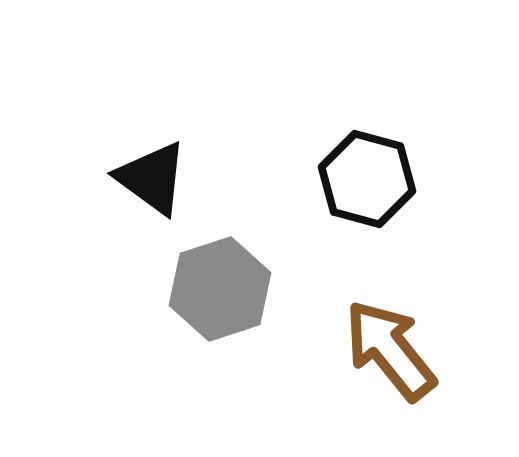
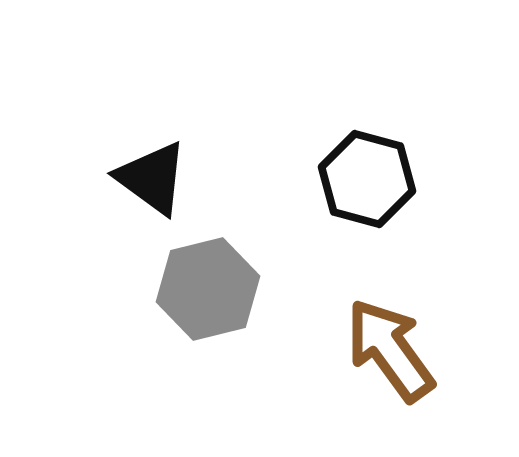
gray hexagon: moved 12 px left; rotated 4 degrees clockwise
brown arrow: rotated 3 degrees clockwise
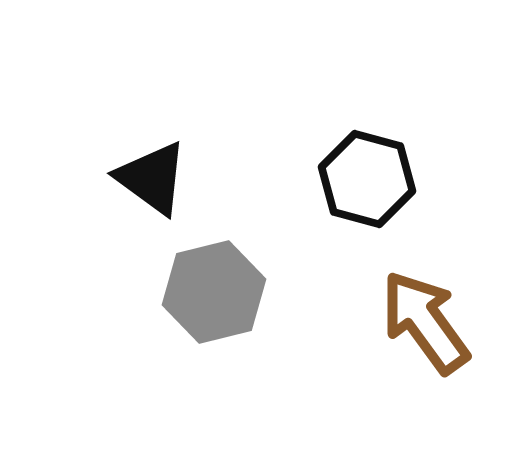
gray hexagon: moved 6 px right, 3 px down
brown arrow: moved 35 px right, 28 px up
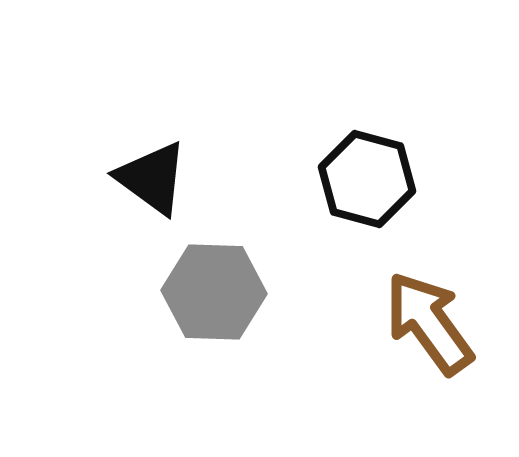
gray hexagon: rotated 16 degrees clockwise
brown arrow: moved 4 px right, 1 px down
